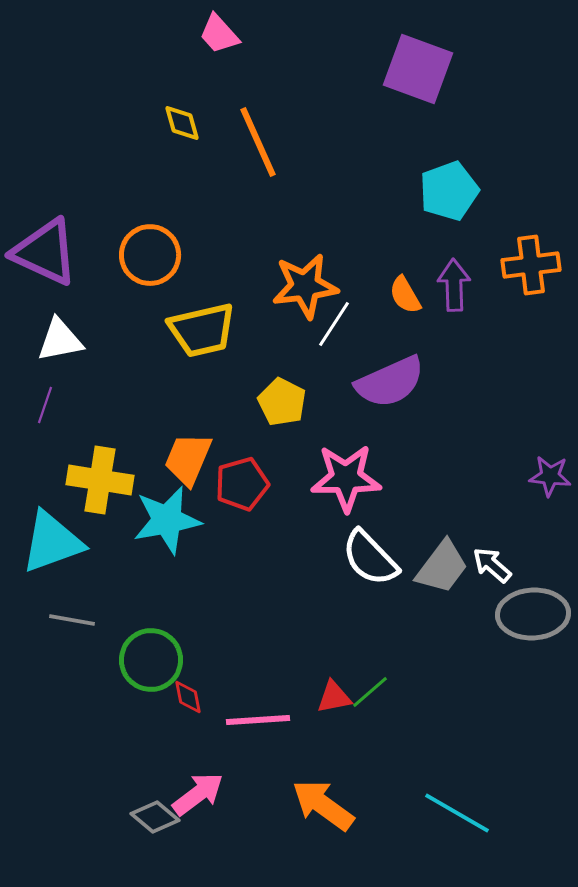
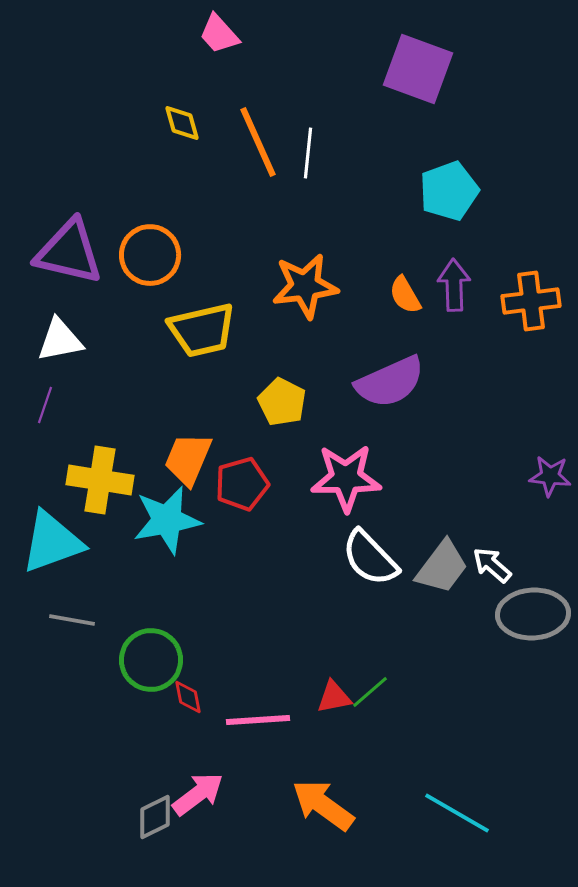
purple triangle: moved 24 px right; rotated 12 degrees counterclockwise
orange cross: moved 36 px down
white line: moved 26 px left, 171 px up; rotated 27 degrees counterclockwise
gray diamond: rotated 66 degrees counterclockwise
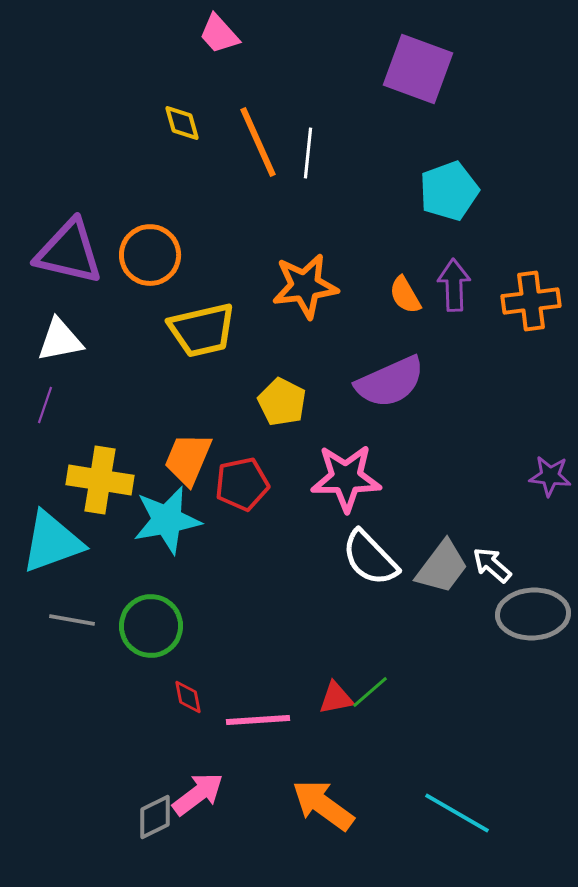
red pentagon: rotated 4 degrees clockwise
green circle: moved 34 px up
red triangle: moved 2 px right, 1 px down
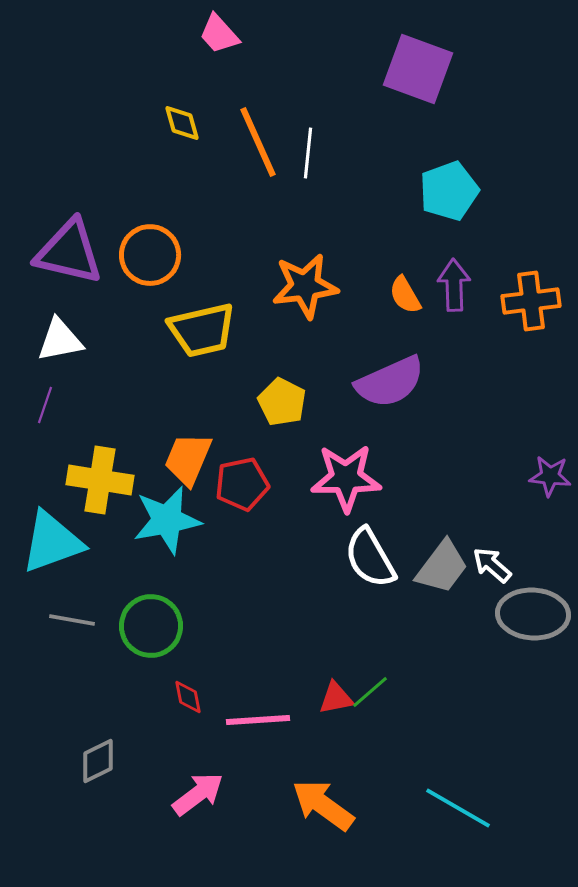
white semicircle: rotated 14 degrees clockwise
gray ellipse: rotated 6 degrees clockwise
cyan line: moved 1 px right, 5 px up
gray diamond: moved 57 px left, 56 px up
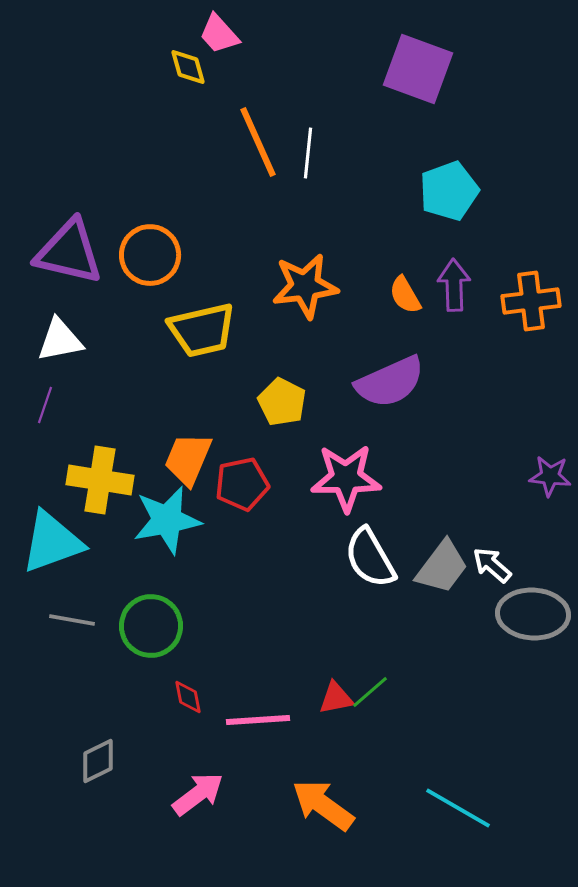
yellow diamond: moved 6 px right, 56 px up
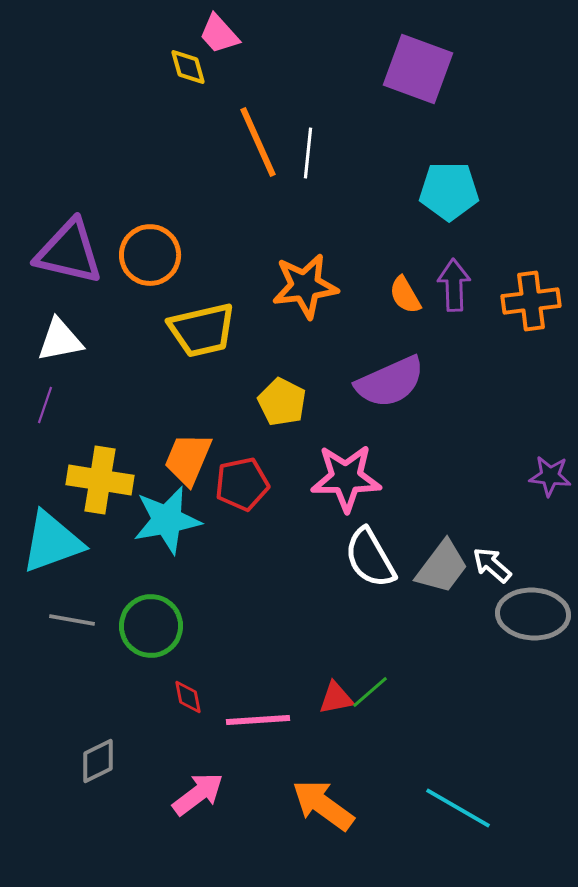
cyan pentagon: rotated 20 degrees clockwise
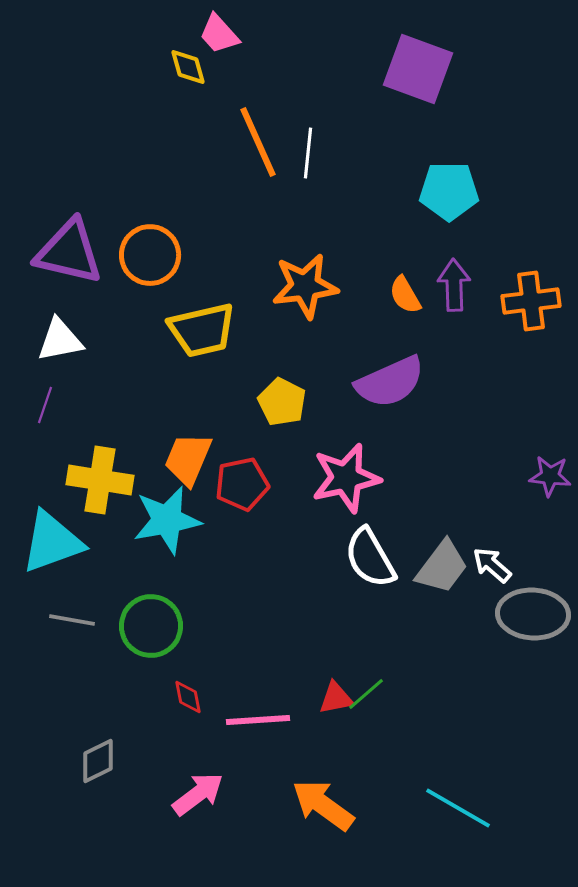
pink star: rotated 12 degrees counterclockwise
green line: moved 4 px left, 2 px down
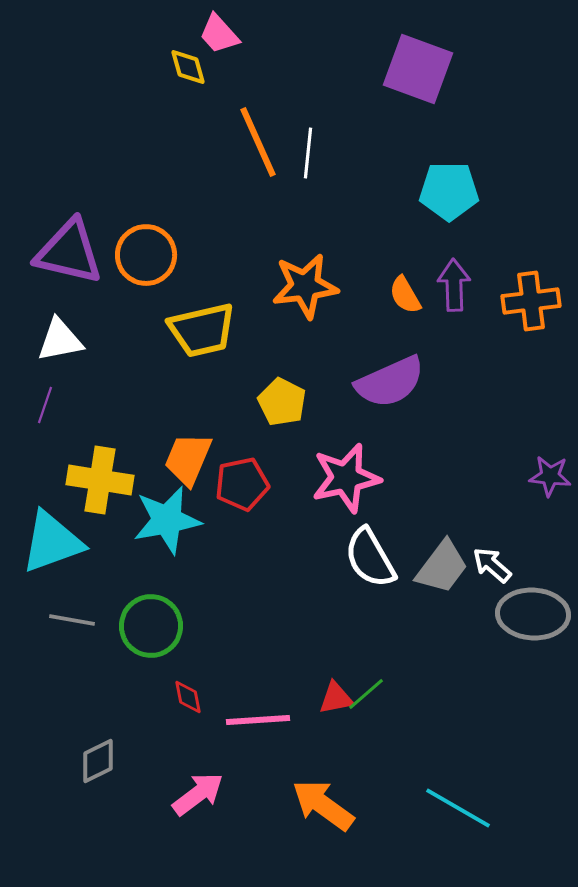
orange circle: moved 4 px left
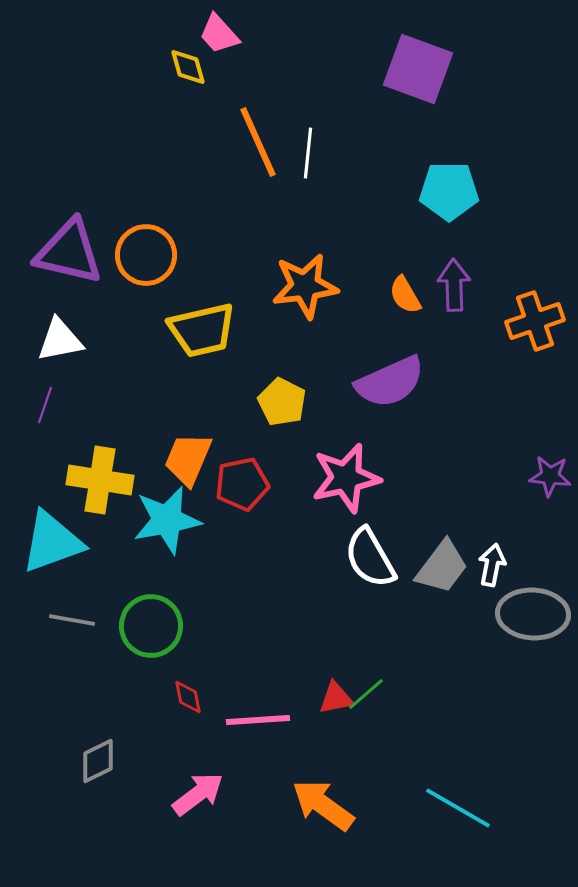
orange cross: moved 4 px right, 20 px down; rotated 12 degrees counterclockwise
white arrow: rotated 60 degrees clockwise
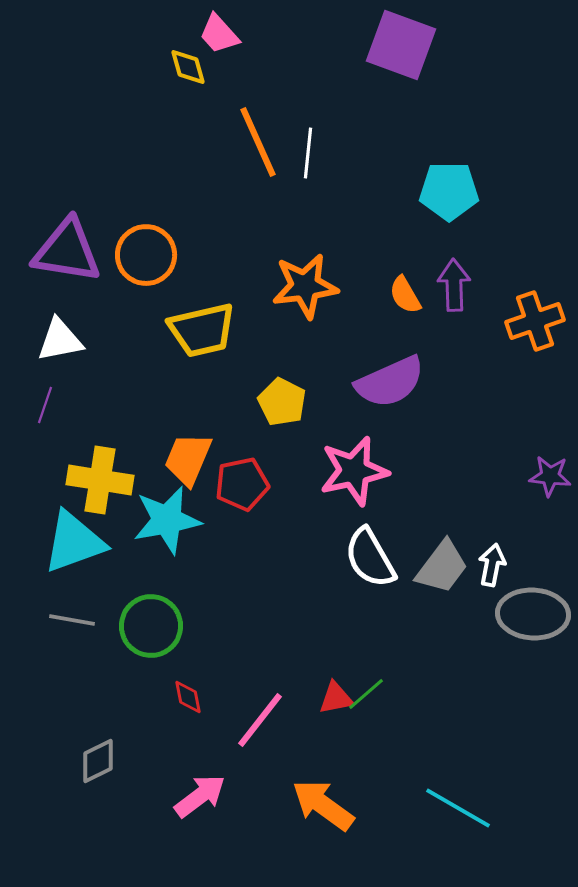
purple square: moved 17 px left, 24 px up
purple triangle: moved 2 px left, 1 px up; rotated 4 degrees counterclockwise
pink star: moved 8 px right, 7 px up
cyan triangle: moved 22 px right
pink line: moved 2 px right; rotated 48 degrees counterclockwise
pink arrow: moved 2 px right, 2 px down
